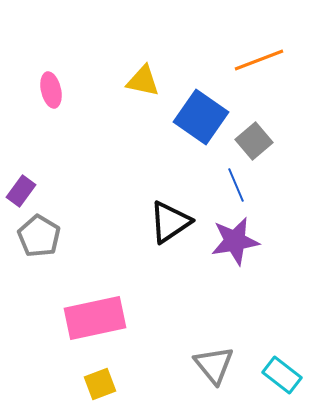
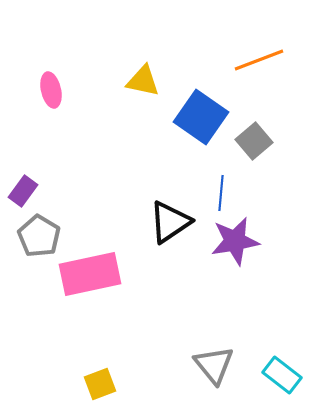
blue line: moved 15 px left, 8 px down; rotated 28 degrees clockwise
purple rectangle: moved 2 px right
pink rectangle: moved 5 px left, 44 px up
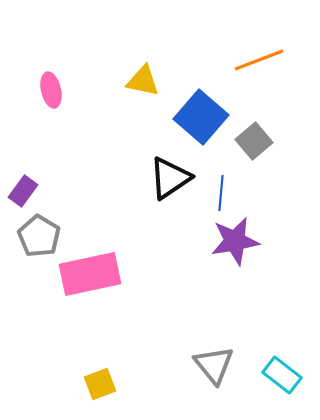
blue square: rotated 6 degrees clockwise
black triangle: moved 44 px up
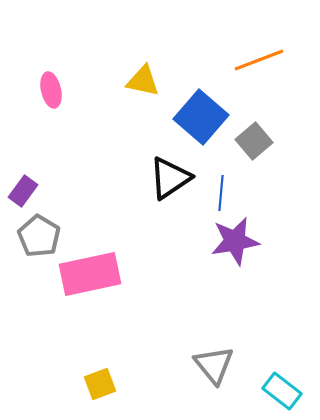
cyan rectangle: moved 16 px down
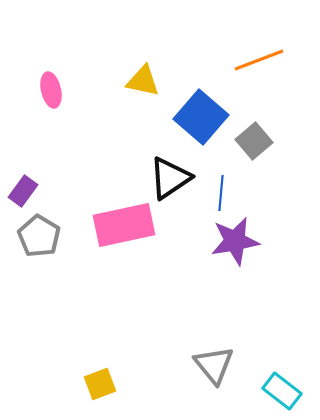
pink rectangle: moved 34 px right, 49 px up
